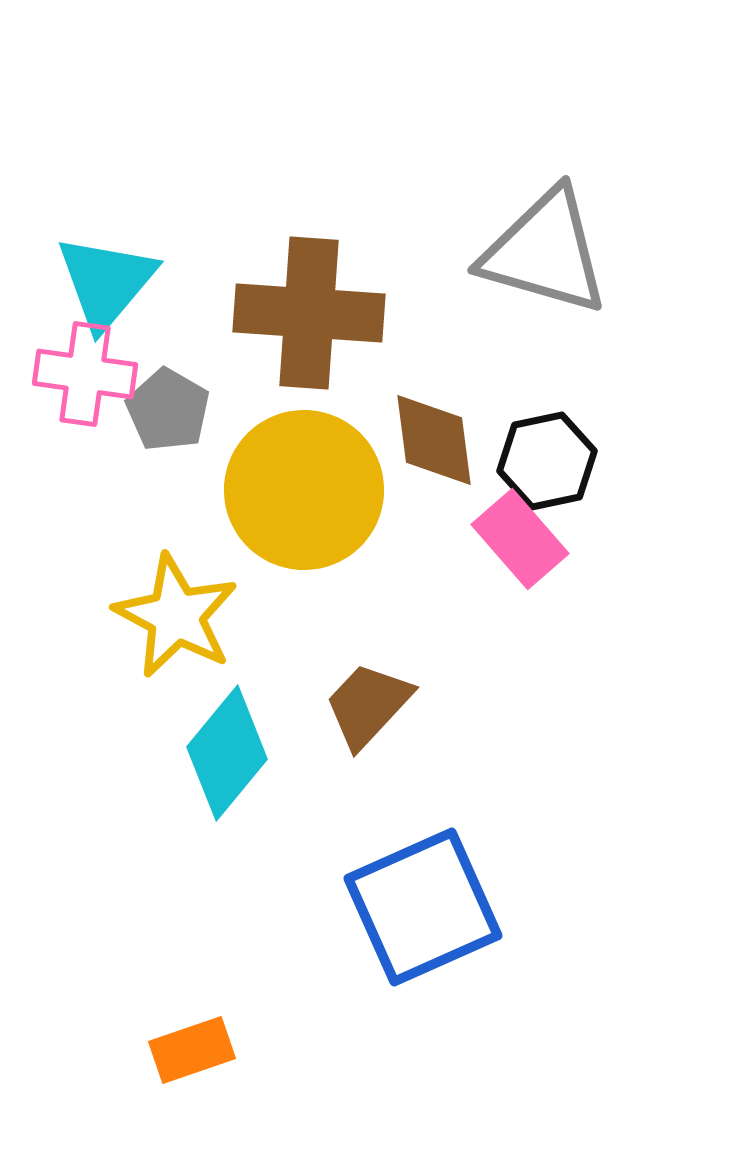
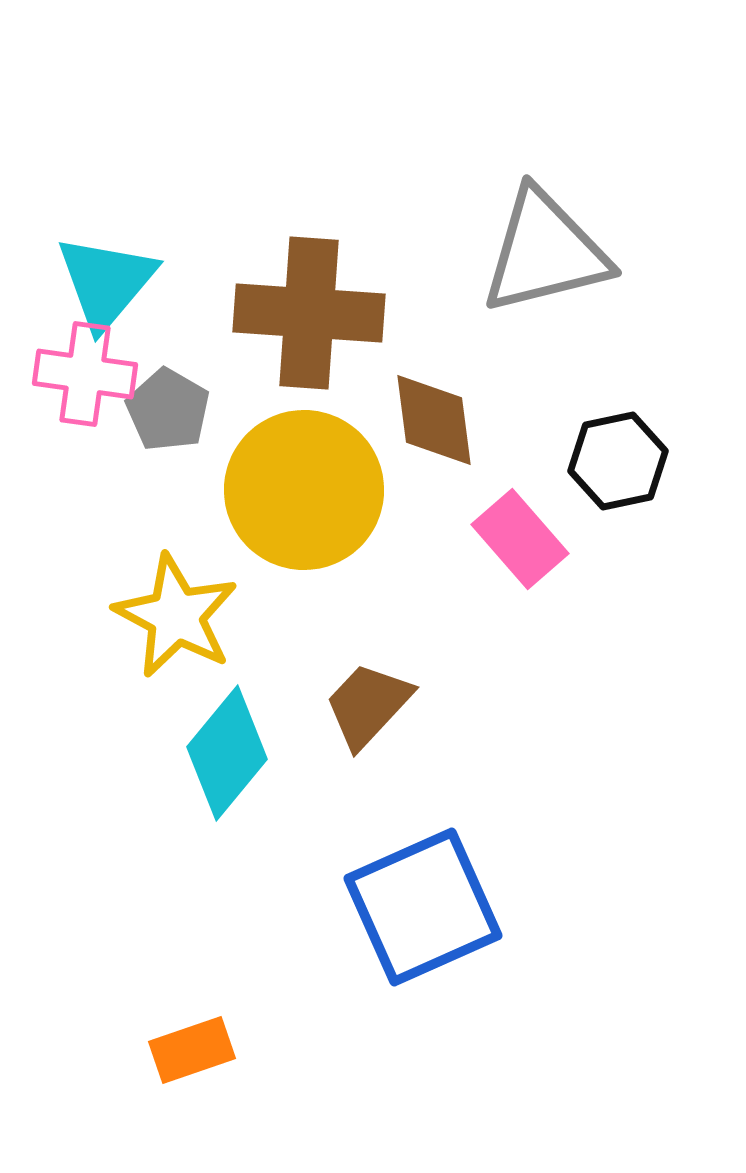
gray triangle: rotated 30 degrees counterclockwise
brown diamond: moved 20 px up
black hexagon: moved 71 px right
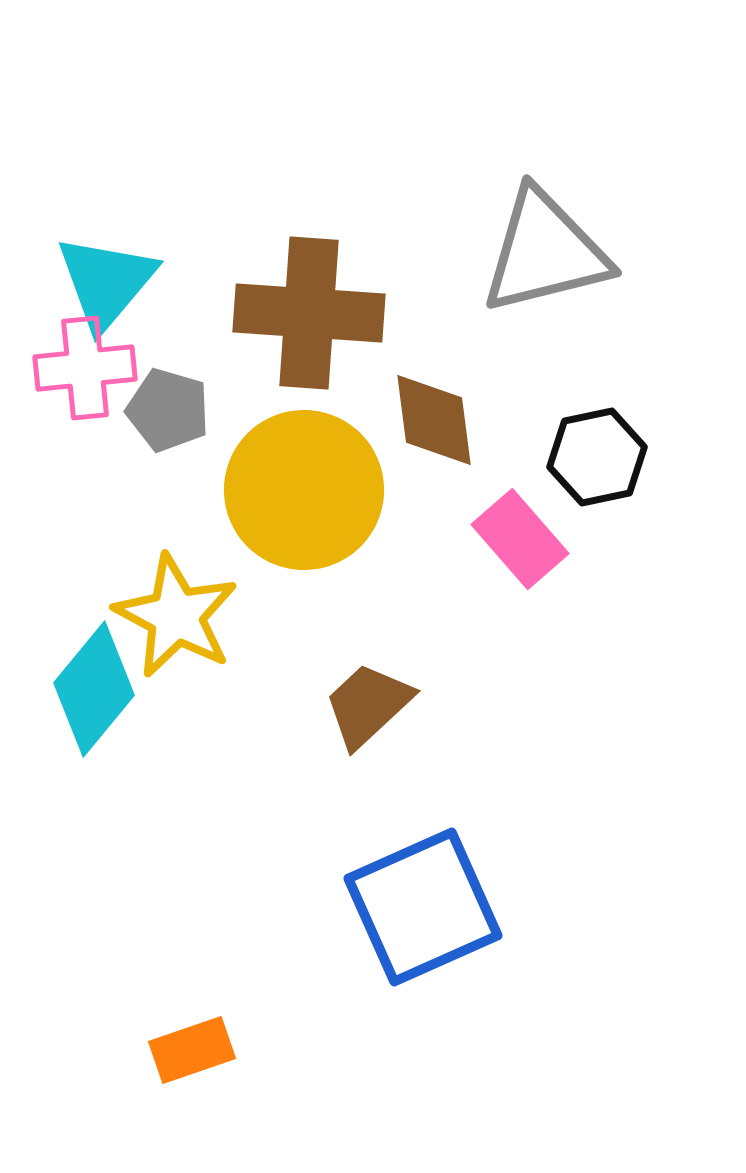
pink cross: moved 6 px up; rotated 14 degrees counterclockwise
gray pentagon: rotated 14 degrees counterclockwise
black hexagon: moved 21 px left, 4 px up
brown trapezoid: rotated 4 degrees clockwise
cyan diamond: moved 133 px left, 64 px up
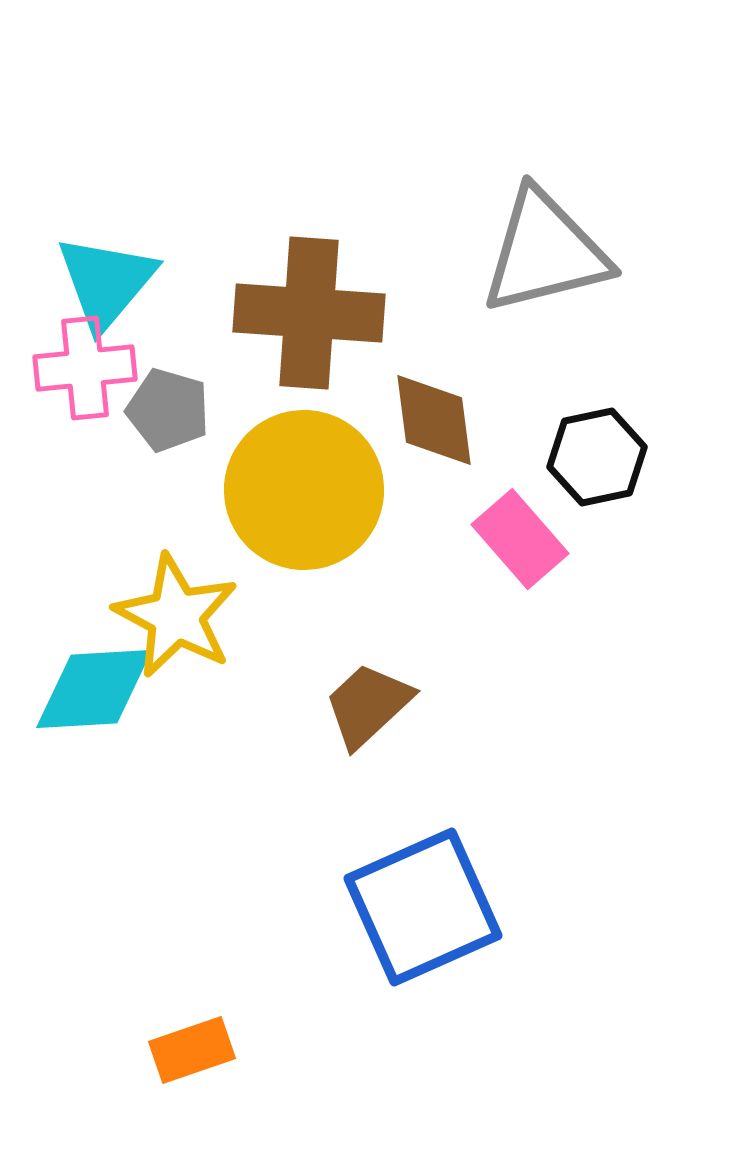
cyan diamond: rotated 47 degrees clockwise
